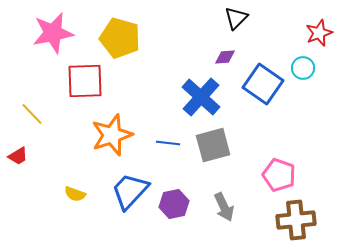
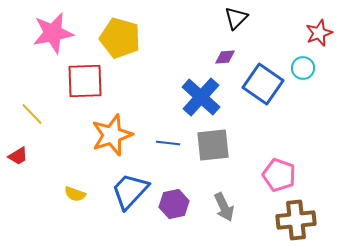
gray square: rotated 9 degrees clockwise
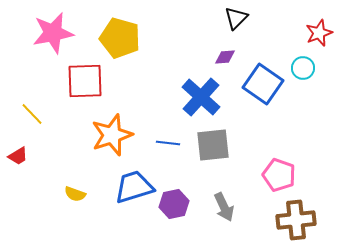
blue trapezoid: moved 4 px right, 4 px up; rotated 30 degrees clockwise
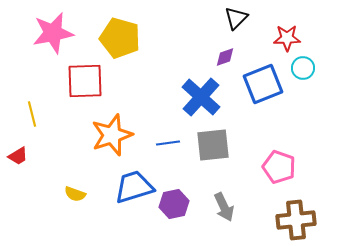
red star: moved 32 px left, 5 px down; rotated 20 degrees clockwise
purple diamond: rotated 15 degrees counterclockwise
blue square: rotated 33 degrees clockwise
yellow line: rotated 30 degrees clockwise
blue line: rotated 15 degrees counterclockwise
pink pentagon: moved 8 px up
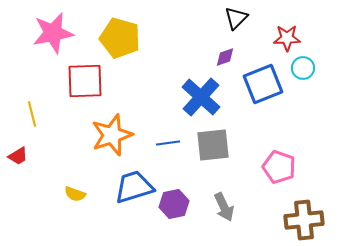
brown cross: moved 8 px right
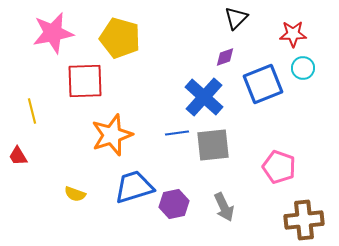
red star: moved 6 px right, 4 px up
blue cross: moved 3 px right
yellow line: moved 3 px up
blue line: moved 9 px right, 10 px up
red trapezoid: rotated 90 degrees clockwise
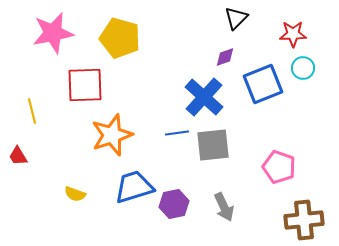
red square: moved 4 px down
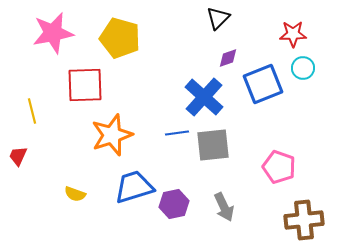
black triangle: moved 18 px left
purple diamond: moved 3 px right, 1 px down
red trapezoid: rotated 55 degrees clockwise
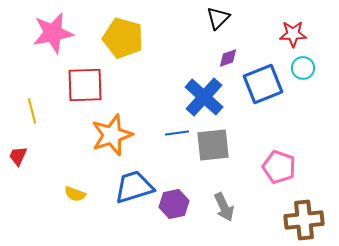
yellow pentagon: moved 3 px right
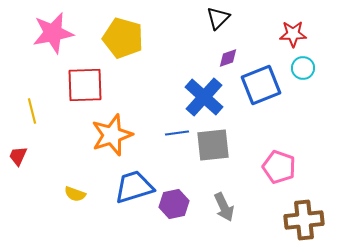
blue square: moved 2 px left, 1 px down
